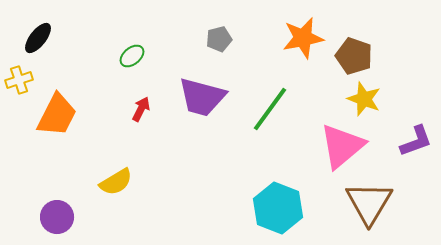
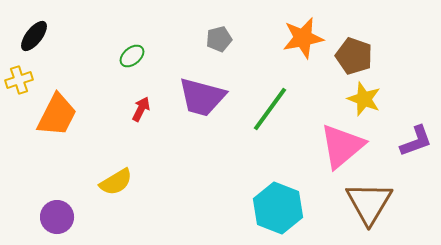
black ellipse: moved 4 px left, 2 px up
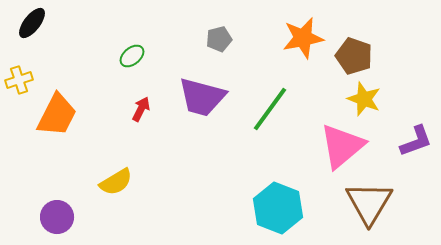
black ellipse: moved 2 px left, 13 px up
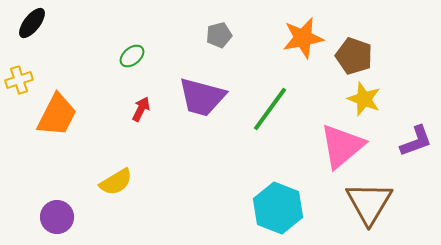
gray pentagon: moved 4 px up
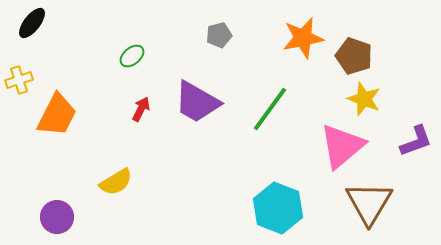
purple trapezoid: moved 5 px left, 5 px down; rotated 15 degrees clockwise
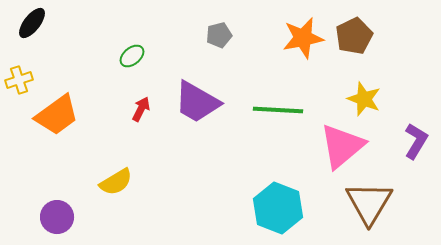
brown pentagon: moved 20 px up; rotated 27 degrees clockwise
green line: moved 8 px right, 1 px down; rotated 57 degrees clockwise
orange trapezoid: rotated 27 degrees clockwise
purple L-shape: rotated 39 degrees counterclockwise
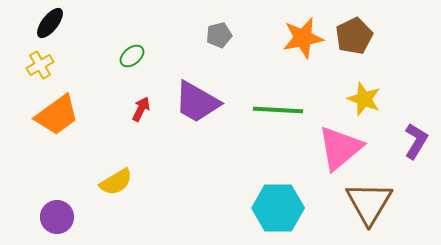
black ellipse: moved 18 px right
yellow cross: moved 21 px right, 15 px up; rotated 12 degrees counterclockwise
pink triangle: moved 2 px left, 2 px down
cyan hexagon: rotated 21 degrees counterclockwise
